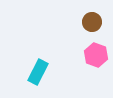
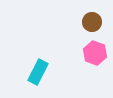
pink hexagon: moved 1 px left, 2 px up
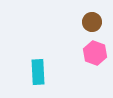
cyan rectangle: rotated 30 degrees counterclockwise
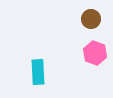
brown circle: moved 1 px left, 3 px up
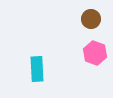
cyan rectangle: moved 1 px left, 3 px up
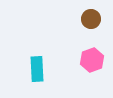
pink hexagon: moved 3 px left, 7 px down; rotated 20 degrees clockwise
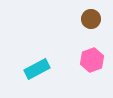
cyan rectangle: rotated 65 degrees clockwise
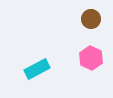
pink hexagon: moved 1 px left, 2 px up; rotated 15 degrees counterclockwise
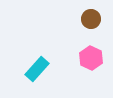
cyan rectangle: rotated 20 degrees counterclockwise
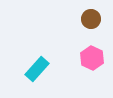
pink hexagon: moved 1 px right
